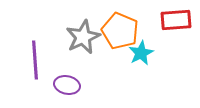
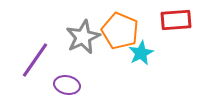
purple line: rotated 39 degrees clockwise
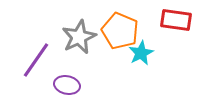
red rectangle: rotated 12 degrees clockwise
gray star: moved 4 px left
purple line: moved 1 px right
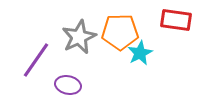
orange pentagon: moved 1 px down; rotated 24 degrees counterclockwise
cyan star: moved 1 px left
purple ellipse: moved 1 px right
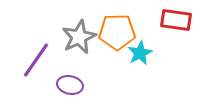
orange pentagon: moved 3 px left
purple ellipse: moved 2 px right
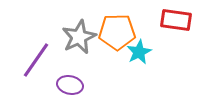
cyan star: moved 1 px left, 1 px up
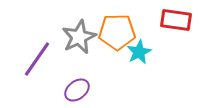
purple line: moved 1 px right, 1 px up
purple ellipse: moved 7 px right, 5 px down; rotated 50 degrees counterclockwise
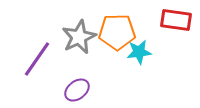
cyan star: rotated 20 degrees clockwise
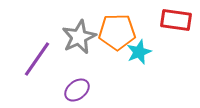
cyan star: rotated 15 degrees counterclockwise
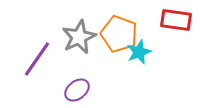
orange pentagon: moved 2 px right, 2 px down; rotated 21 degrees clockwise
